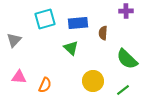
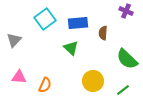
purple cross: rotated 24 degrees clockwise
cyan square: rotated 20 degrees counterclockwise
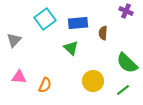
green semicircle: moved 4 px down
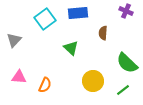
blue rectangle: moved 10 px up
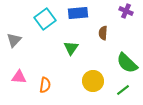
green triangle: rotated 21 degrees clockwise
orange semicircle: rotated 14 degrees counterclockwise
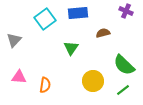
brown semicircle: rotated 72 degrees clockwise
green semicircle: moved 3 px left, 2 px down
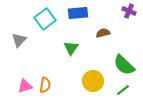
purple cross: moved 3 px right
gray triangle: moved 5 px right
pink triangle: moved 6 px right, 9 px down; rotated 21 degrees counterclockwise
